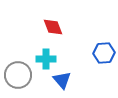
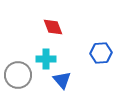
blue hexagon: moved 3 px left
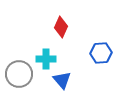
red diamond: moved 8 px right; rotated 45 degrees clockwise
gray circle: moved 1 px right, 1 px up
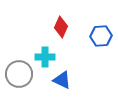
blue hexagon: moved 17 px up
cyan cross: moved 1 px left, 2 px up
blue triangle: rotated 24 degrees counterclockwise
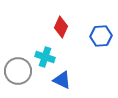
cyan cross: rotated 18 degrees clockwise
gray circle: moved 1 px left, 3 px up
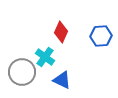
red diamond: moved 5 px down
cyan cross: rotated 18 degrees clockwise
gray circle: moved 4 px right, 1 px down
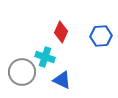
cyan cross: rotated 18 degrees counterclockwise
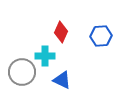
cyan cross: moved 1 px up; rotated 18 degrees counterclockwise
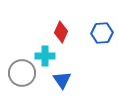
blue hexagon: moved 1 px right, 3 px up
gray circle: moved 1 px down
blue triangle: rotated 30 degrees clockwise
